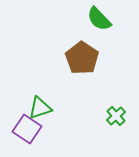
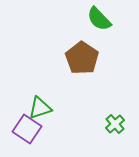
green cross: moved 1 px left, 8 px down
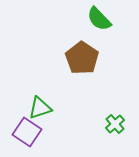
purple square: moved 3 px down
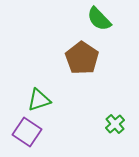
green triangle: moved 1 px left, 8 px up
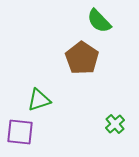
green semicircle: moved 2 px down
purple square: moved 7 px left; rotated 28 degrees counterclockwise
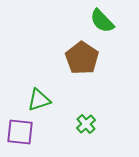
green semicircle: moved 3 px right
green cross: moved 29 px left
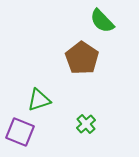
purple square: rotated 16 degrees clockwise
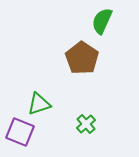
green semicircle: rotated 68 degrees clockwise
green triangle: moved 4 px down
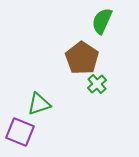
green cross: moved 11 px right, 40 px up
